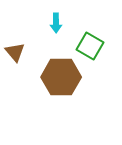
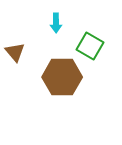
brown hexagon: moved 1 px right
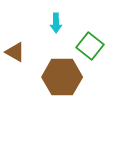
green square: rotated 8 degrees clockwise
brown triangle: rotated 20 degrees counterclockwise
